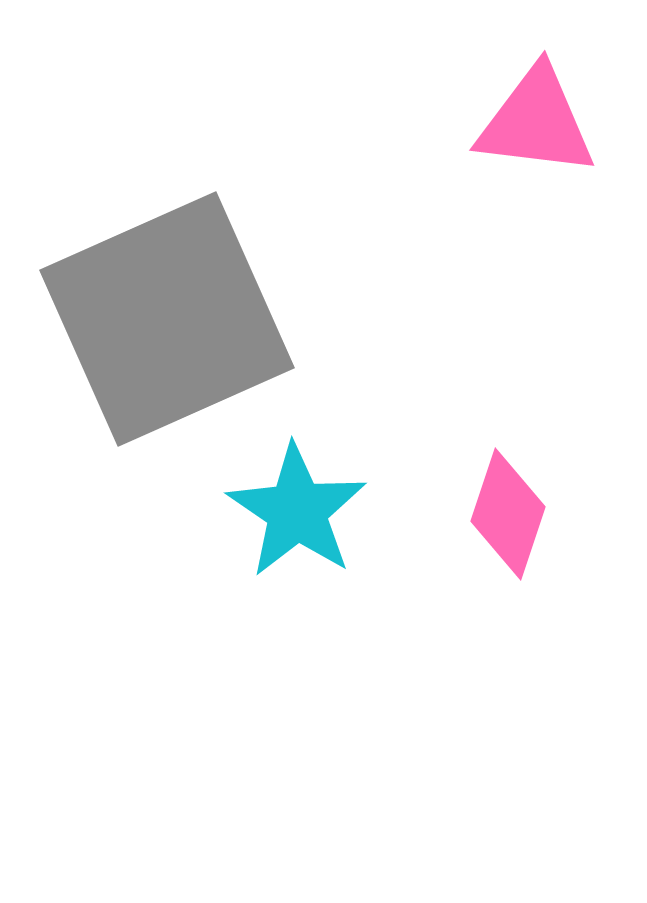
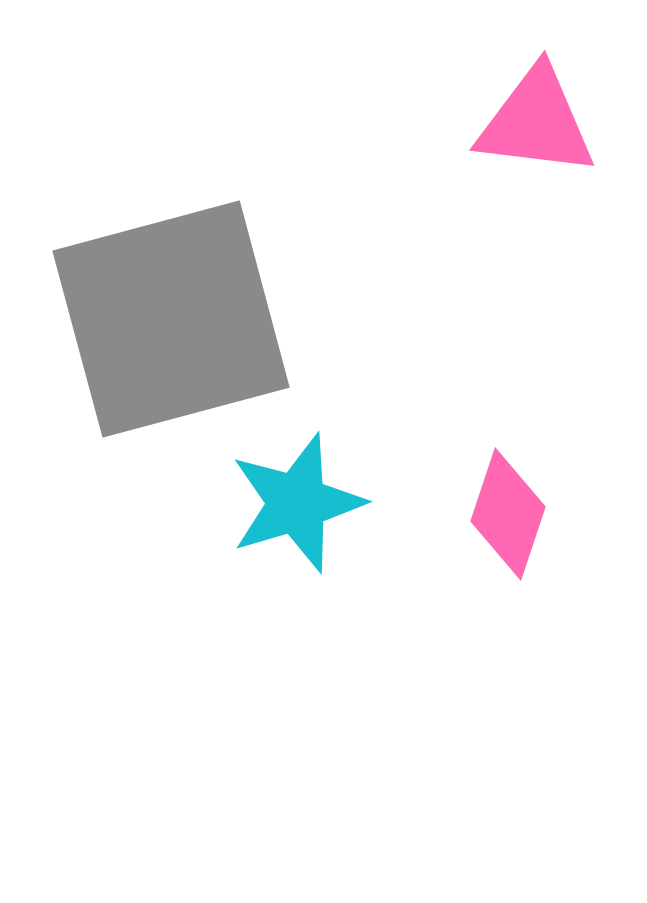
gray square: moved 4 px right; rotated 9 degrees clockwise
cyan star: moved 8 px up; rotated 21 degrees clockwise
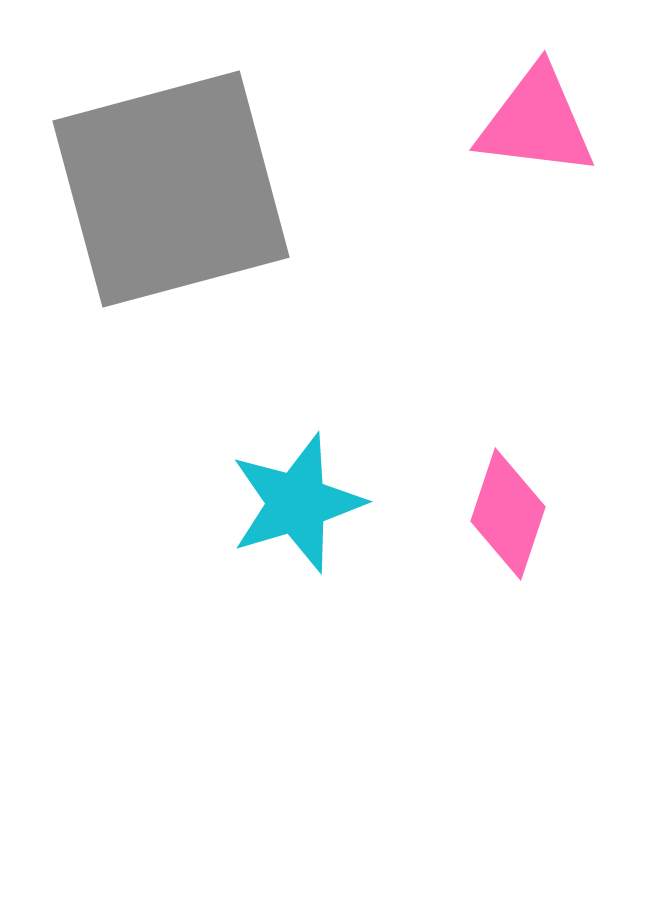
gray square: moved 130 px up
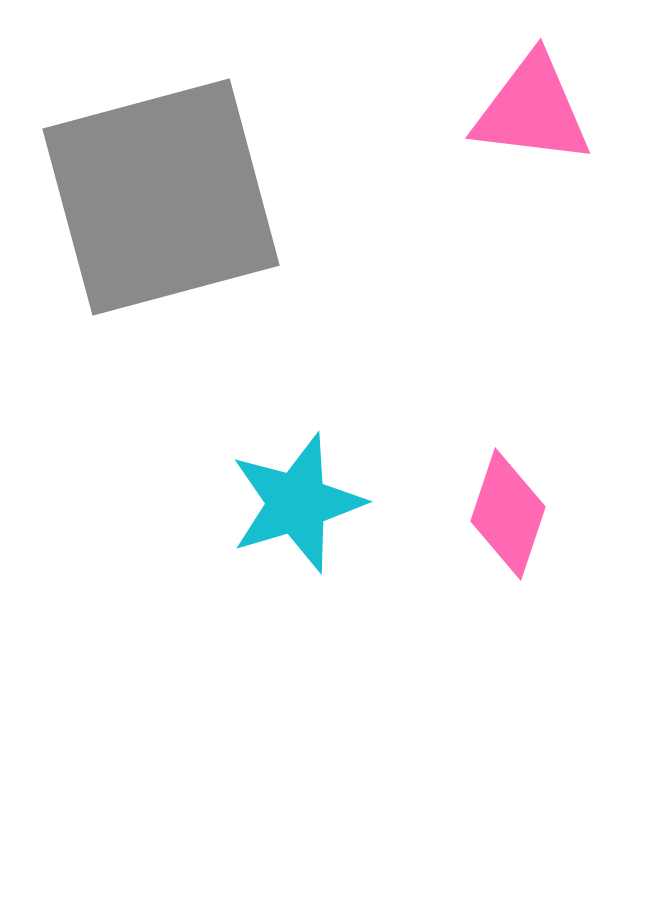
pink triangle: moved 4 px left, 12 px up
gray square: moved 10 px left, 8 px down
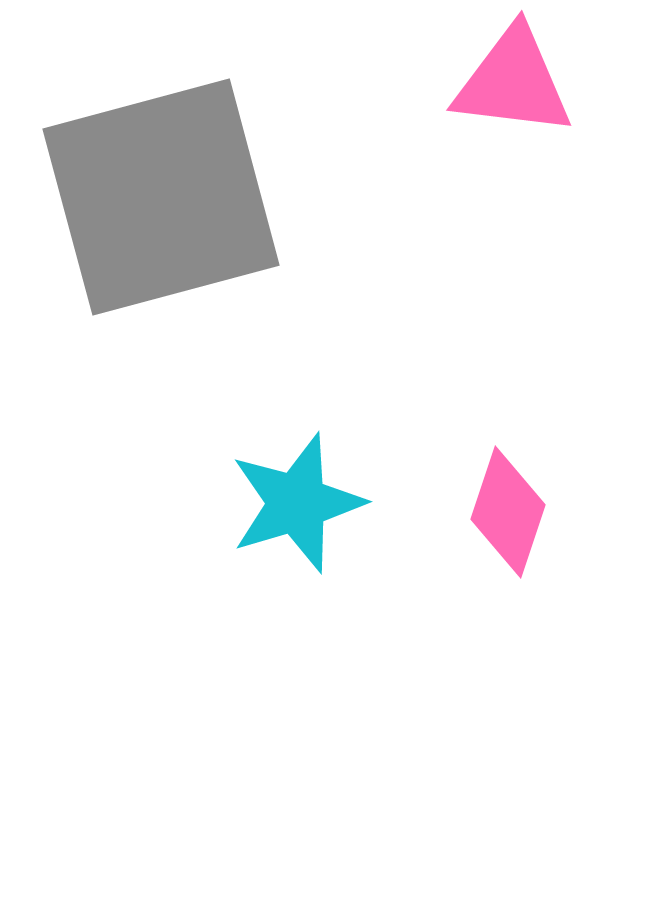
pink triangle: moved 19 px left, 28 px up
pink diamond: moved 2 px up
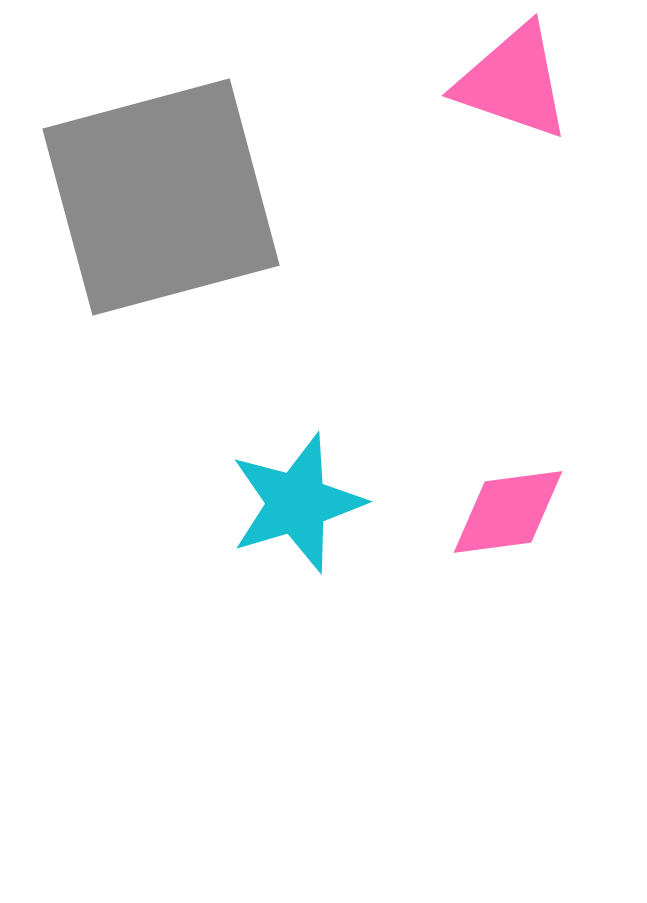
pink triangle: rotated 12 degrees clockwise
pink diamond: rotated 64 degrees clockwise
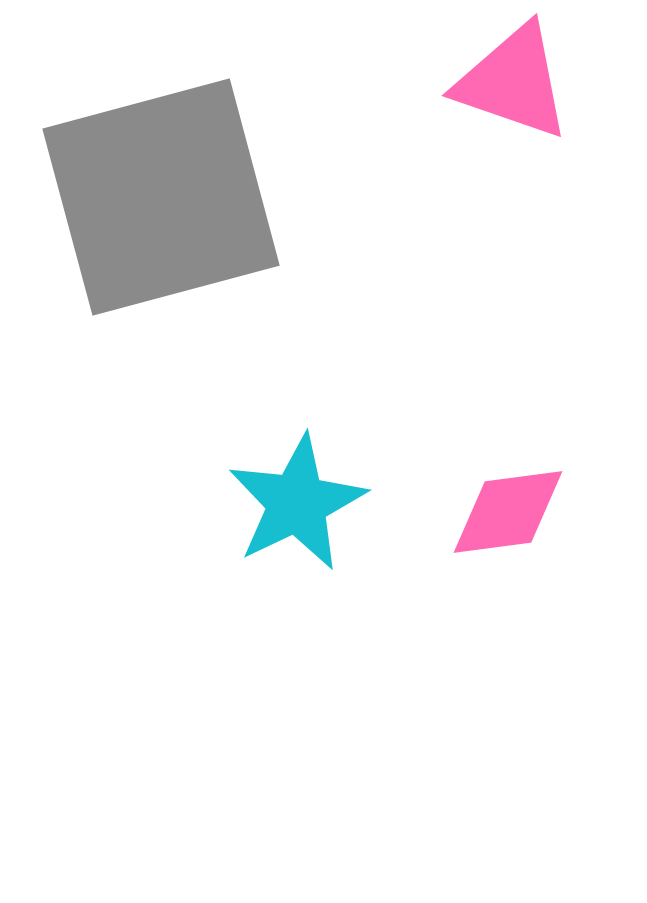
cyan star: rotated 9 degrees counterclockwise
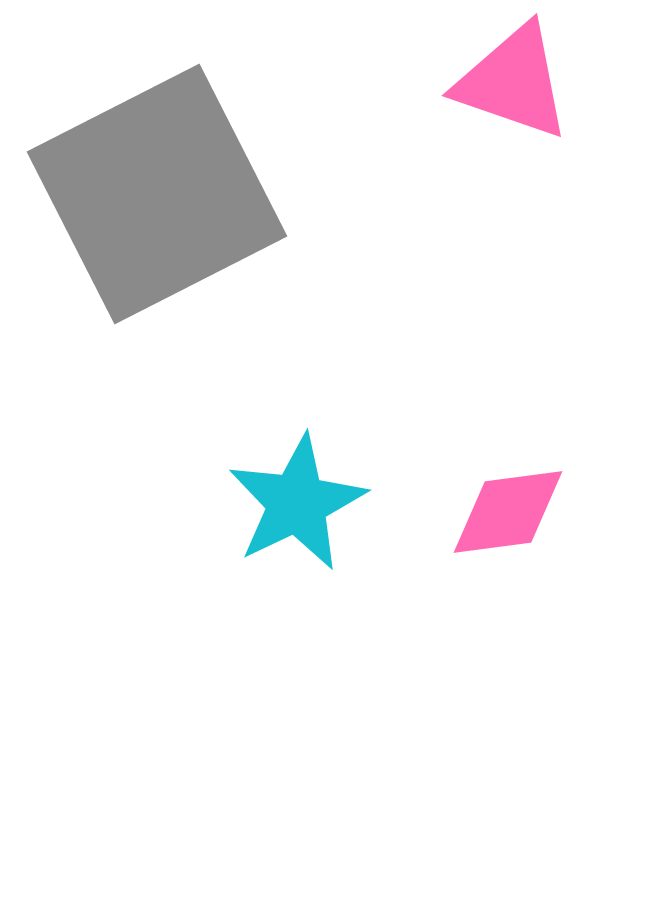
gray square: moved 4 px left, 3 px up; rotated 12 degrees counterclockwise
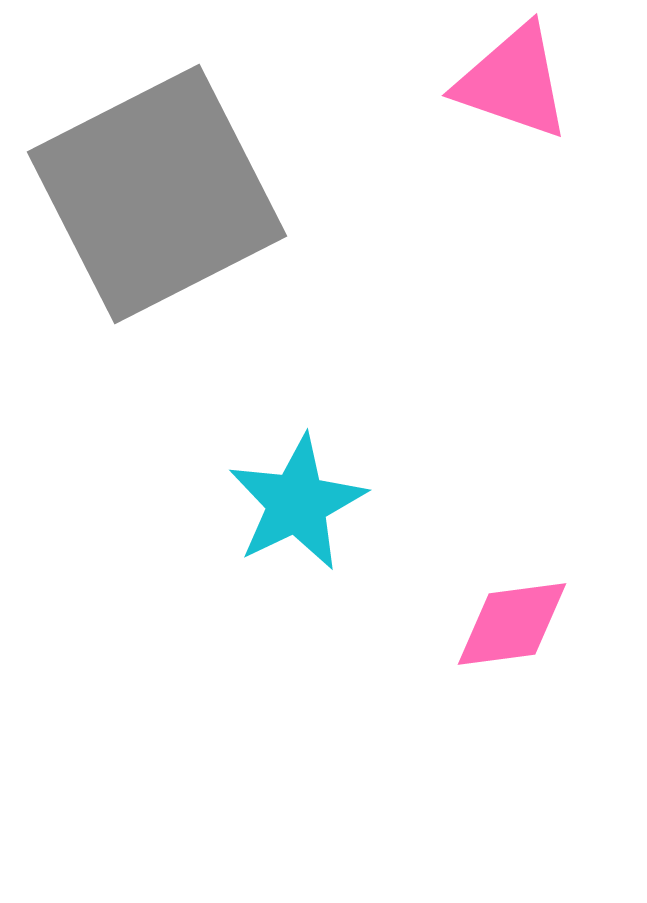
pink diamond: moved 4 px right, 112 px down
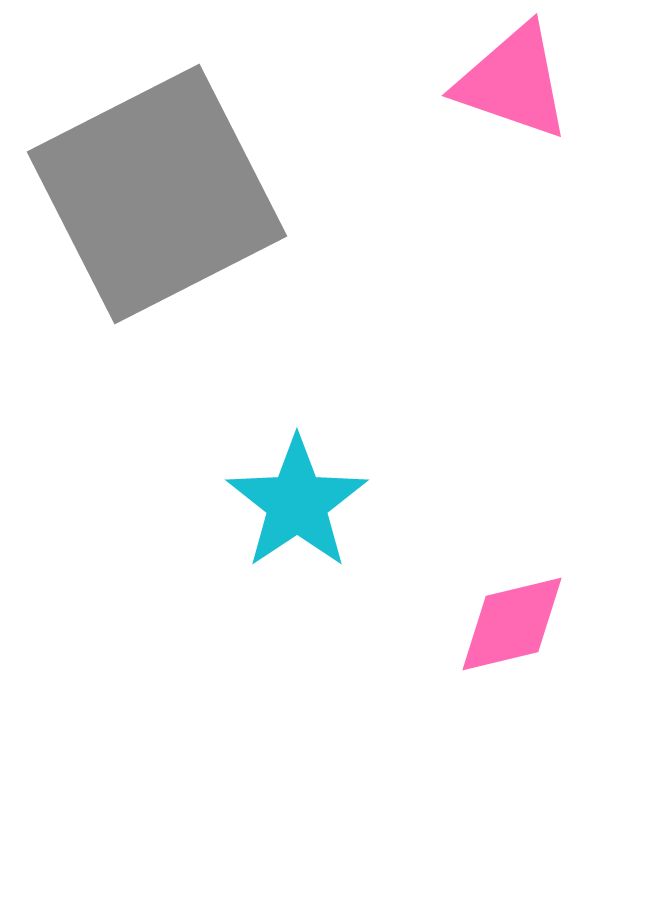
cyan star: rotated 8 degrees counterclockwise
pink diamond: rotated 6 degrees counterclockwise
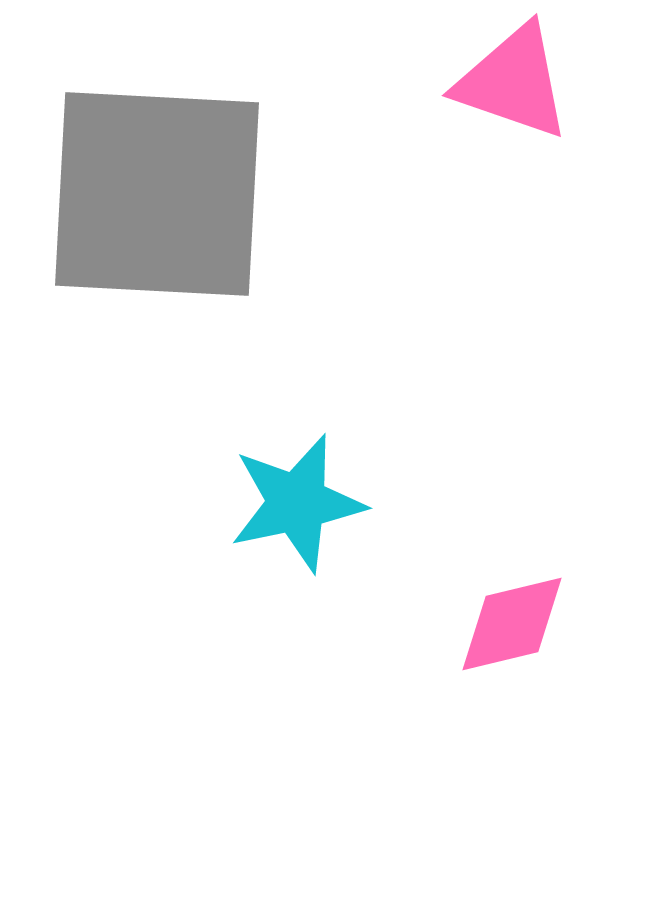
gray square: rotated 30 degrees clockwise
cyan star: rotated 22 degrees clockwise
